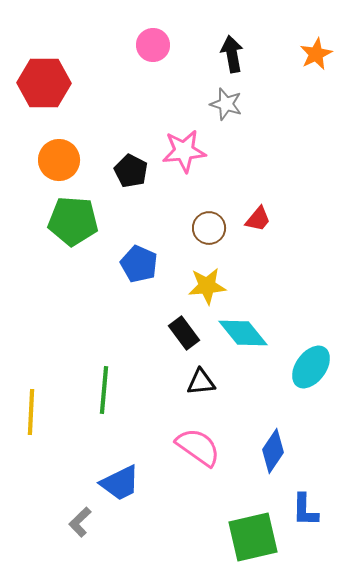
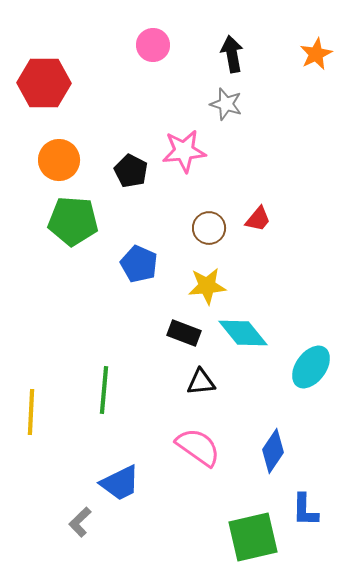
black rectangle: rotated 32 degrees counterclockwise
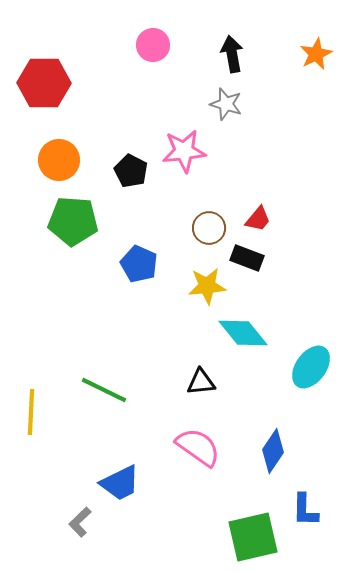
black rectangle: moved 63 px right, 75 px up
green line: rotated 69 degrees counterclockwise
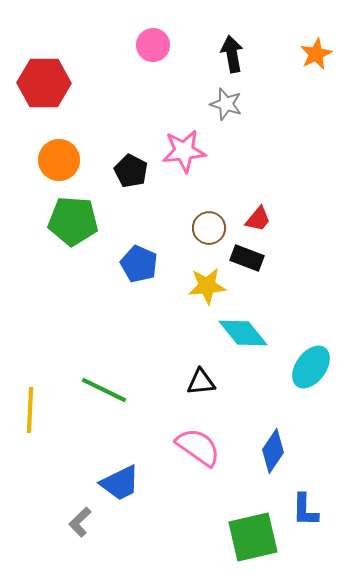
yellow line: moved 1 px left, 2 px up
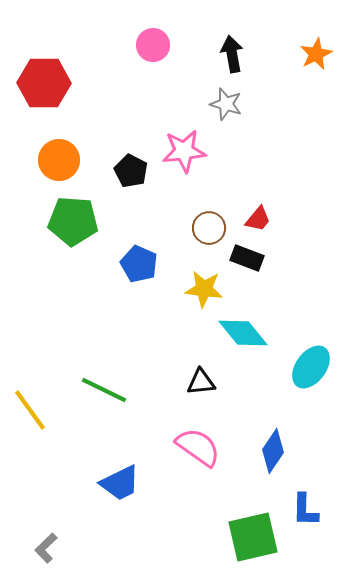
yellow star: moved 3 px left, 3 px down; rotated 12 degrees clockwise
yellow line: rotated 39 degrees counterclockwise
gray L-shape: moved 34 px left, 26 px down
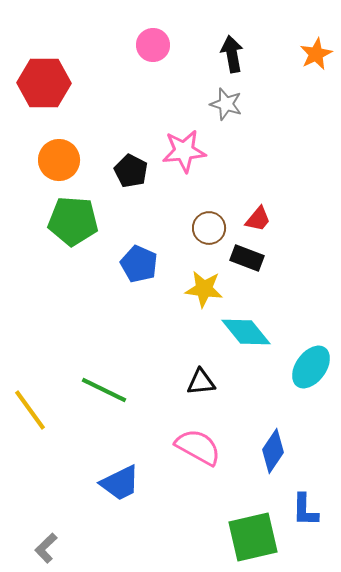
cyan diamond: moved 3 px right, 1 px up
pink semicircle: rotated 6 degrees counterclockwise
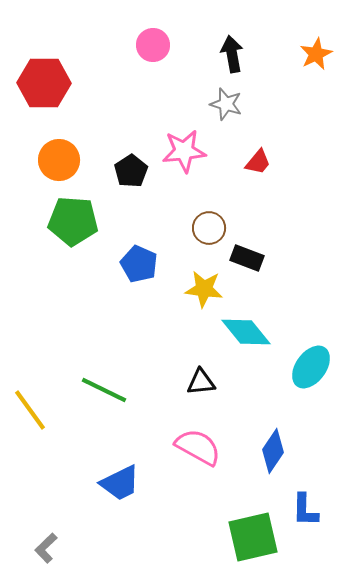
black pentagon: rotated 12 degrees clockwise
red trapezoid: moved 57 px up
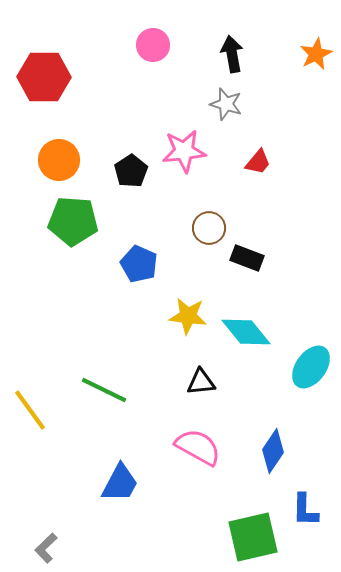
red hexagon: moved 6 px up
yellow star: moved 16 px left, 27 px down
blue trapezoid: rotated 36 degrees counterclockwise
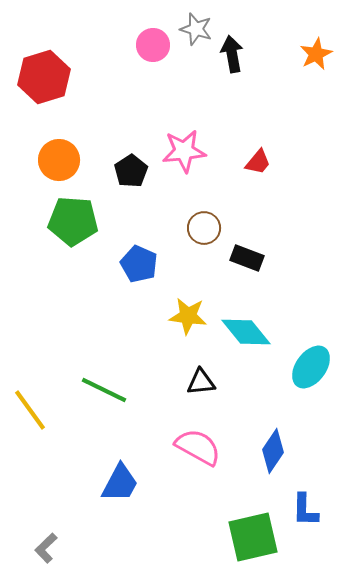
red hexagon: rotated 18 degrees counterclockwise
gray star: moved 30 px left, 75 px up
brown circle: moved 5 px left
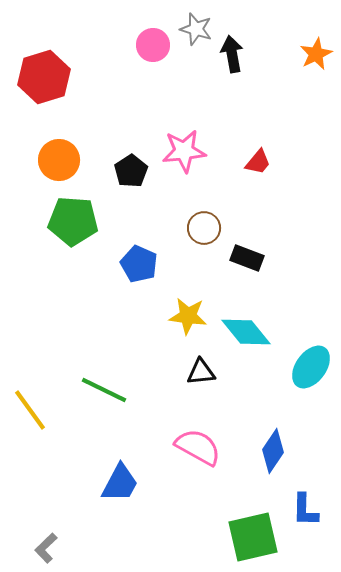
black triangle: moved 10 px up
